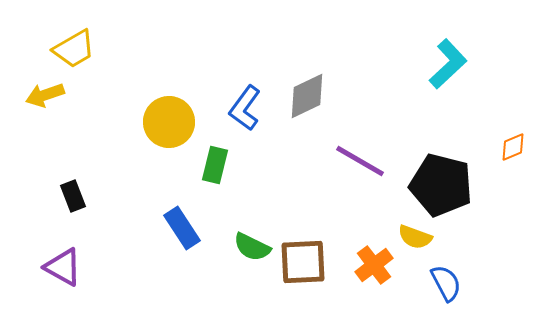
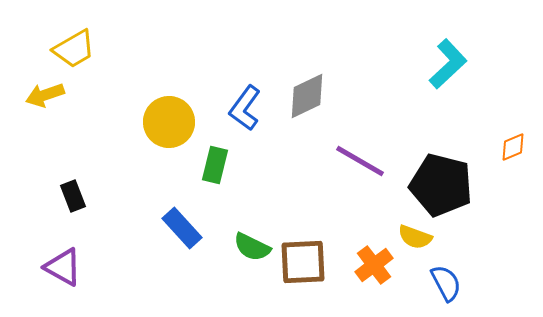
blue rectangle: rotated 9 degrees counterclockwise
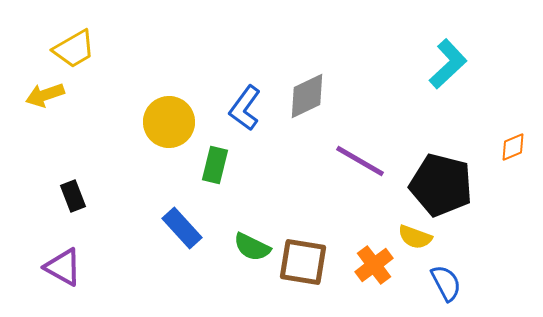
brown square: rotated 12 degrees clockwise
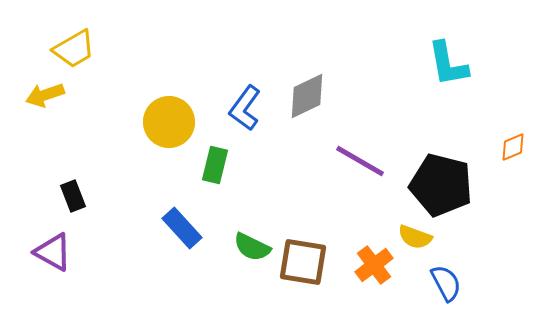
cyan L-shape: rotated 123 degrees clockwise
purple triangle: moved 10 px left, 15 px up
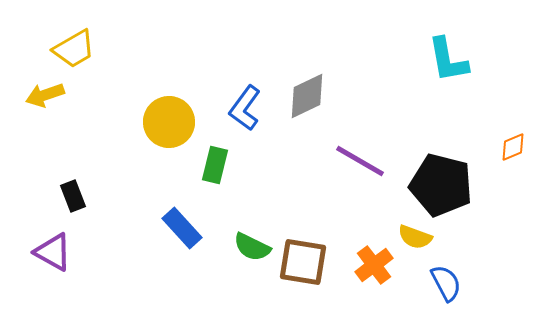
cyan L-shape: moved 4 px up
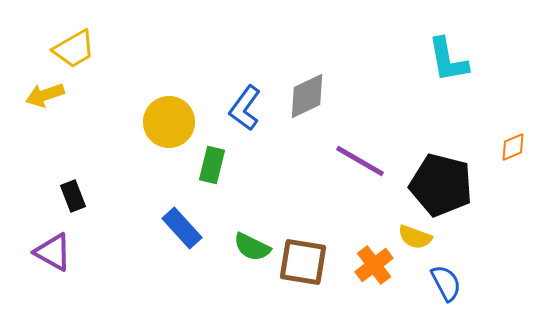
green rectangle: moved 3 px left
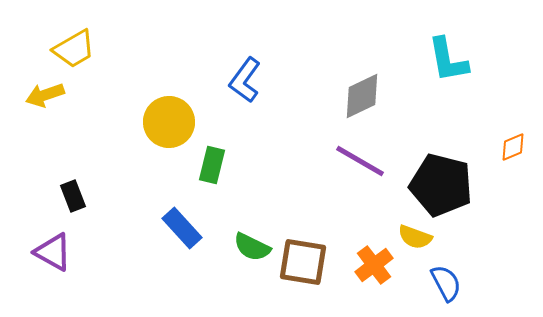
gray diamond: moved 55 px right
blue L-shape: moved 28 px up
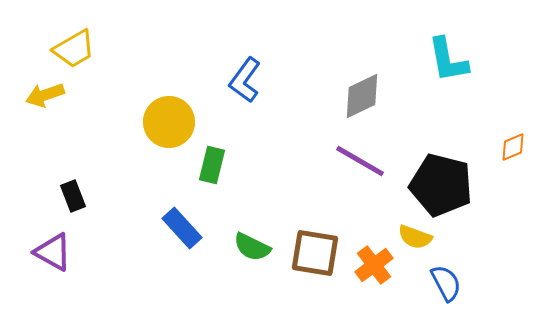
brown square: moved 12 px right, 9 px up
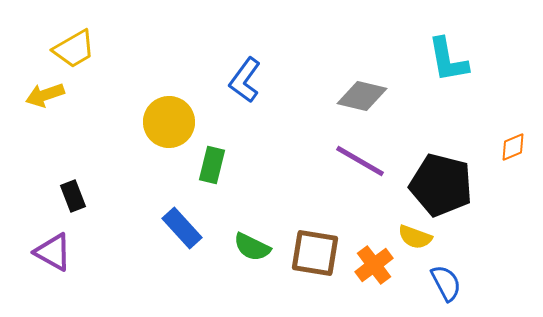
gray diamond: rotated 39 degrees clockwise
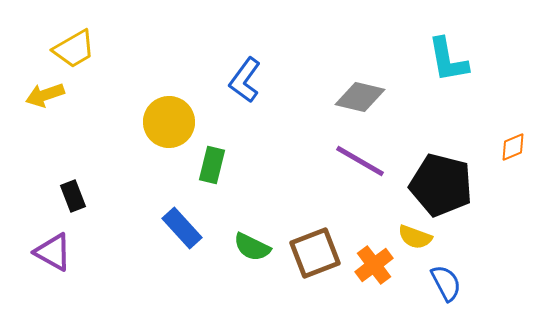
gray diamond: moved 2 px left, 1 px down
brown square: rotated 30 degrees counterclockwise
